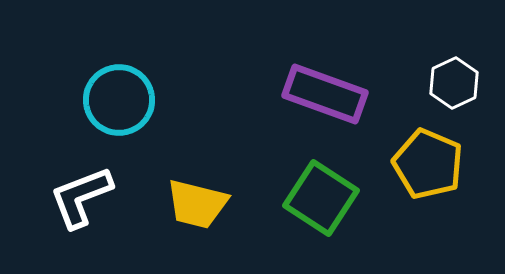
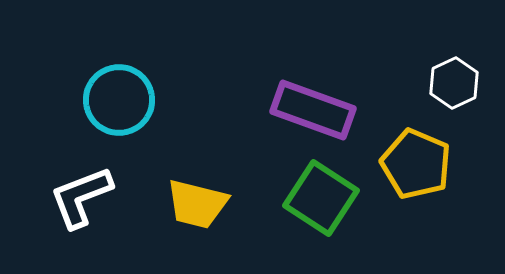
purple rectangle: moved 12 px left, 16 px down
yellow pentagon: moved 12 px left
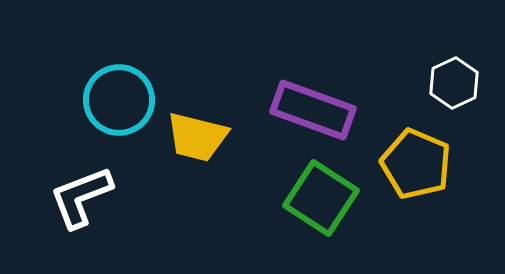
yellow trapezoid: moved 67 px up
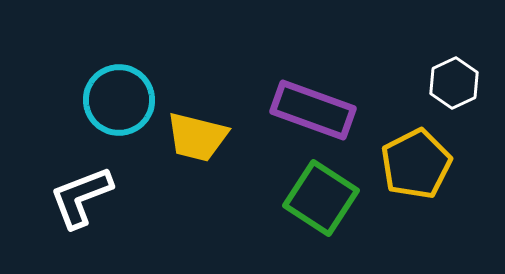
yellow pentagon: rotated 22 degrees clockwise
